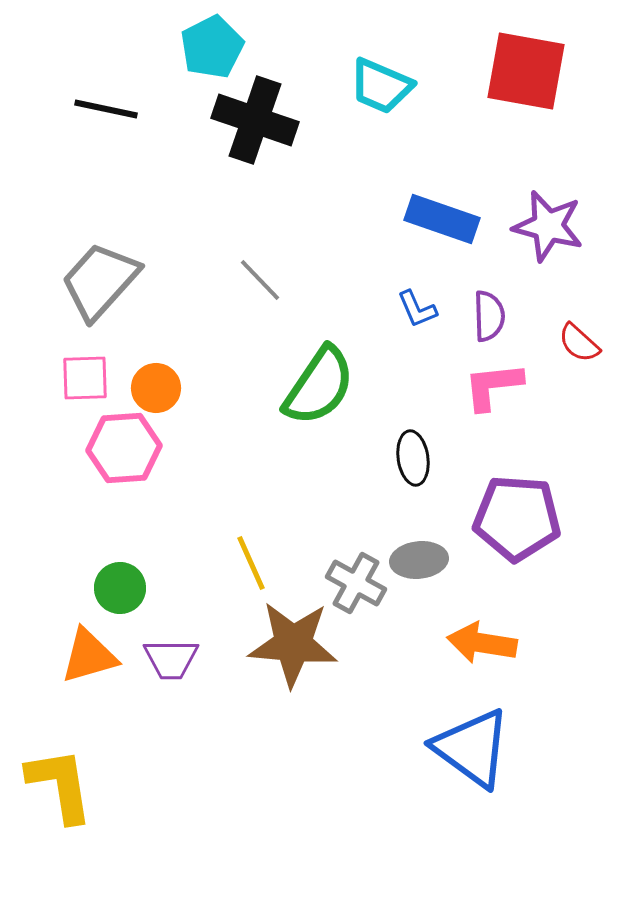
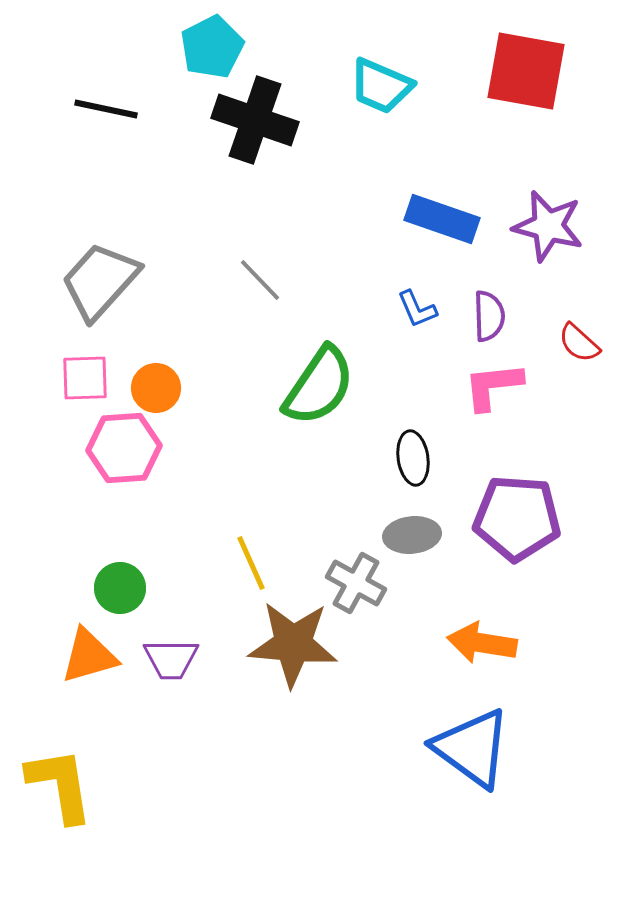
gray ellipse: moved 7 px left, 25 px up
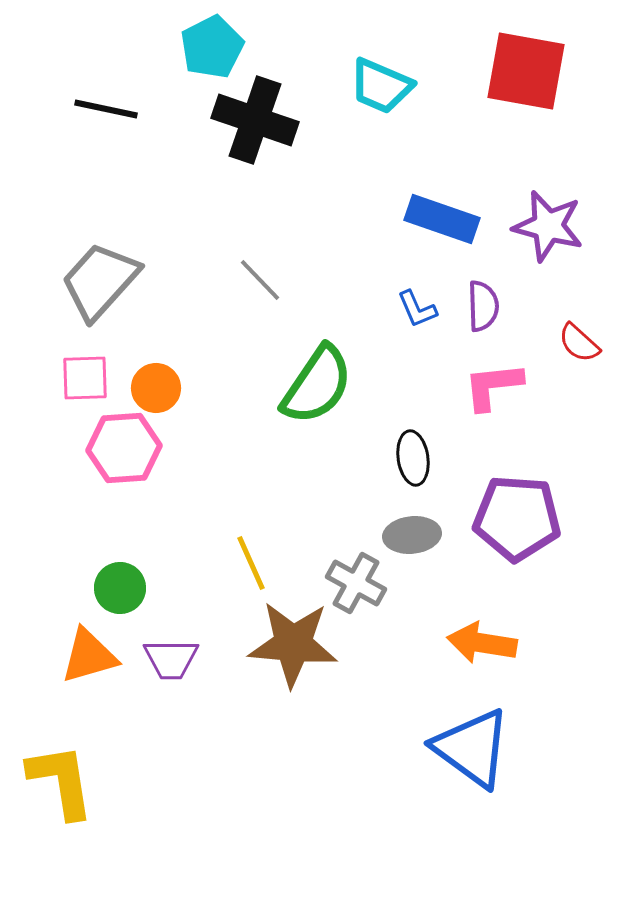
purple semicircle: moved 6 px left, 10 px up
green semicircle: moved 2 px left, 1 px up
yellow L-shape: moved 1 px right, 4 px up
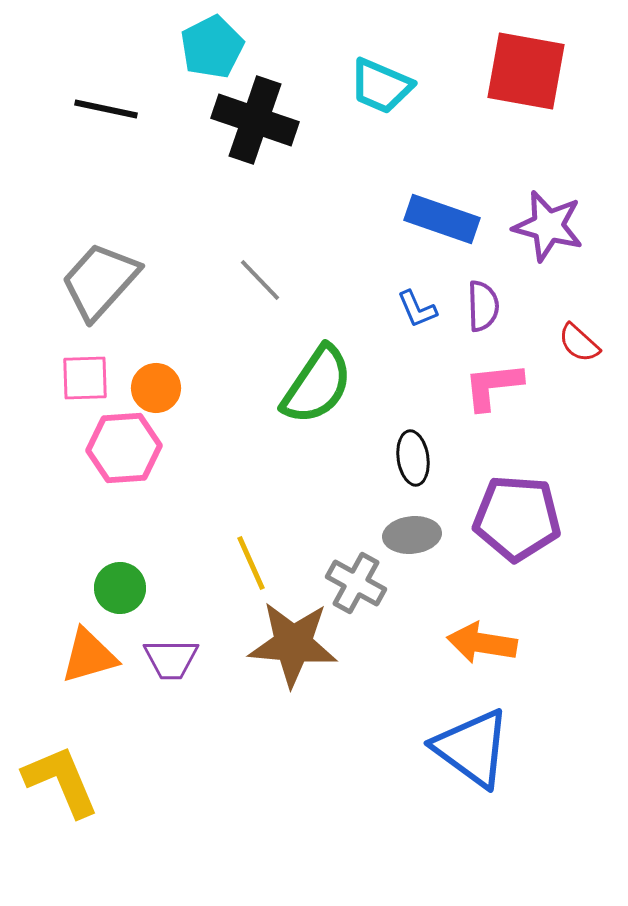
yellow L-shape: rotated 14 degrees counterclockwise
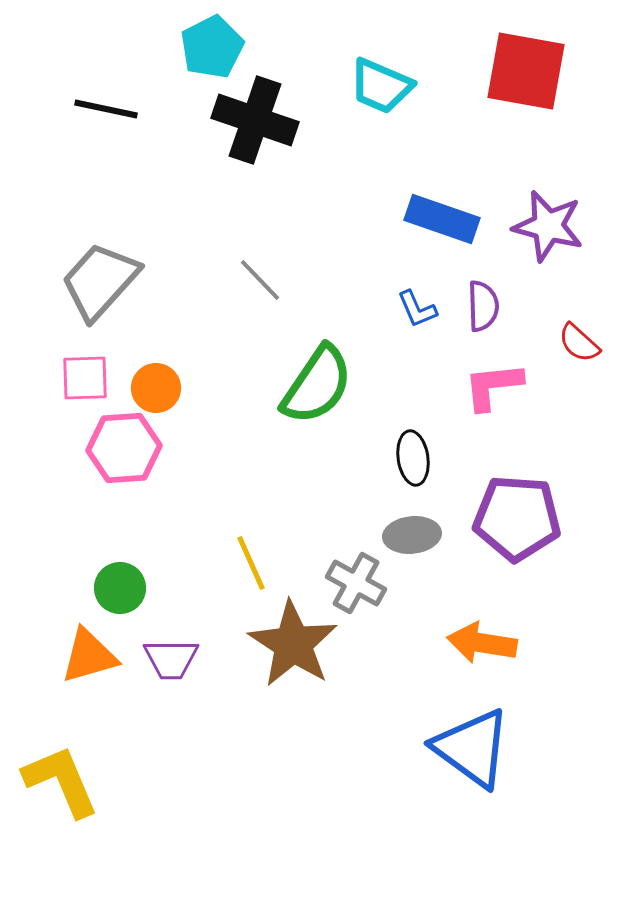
brown star: rotated 28 degrees clockwise
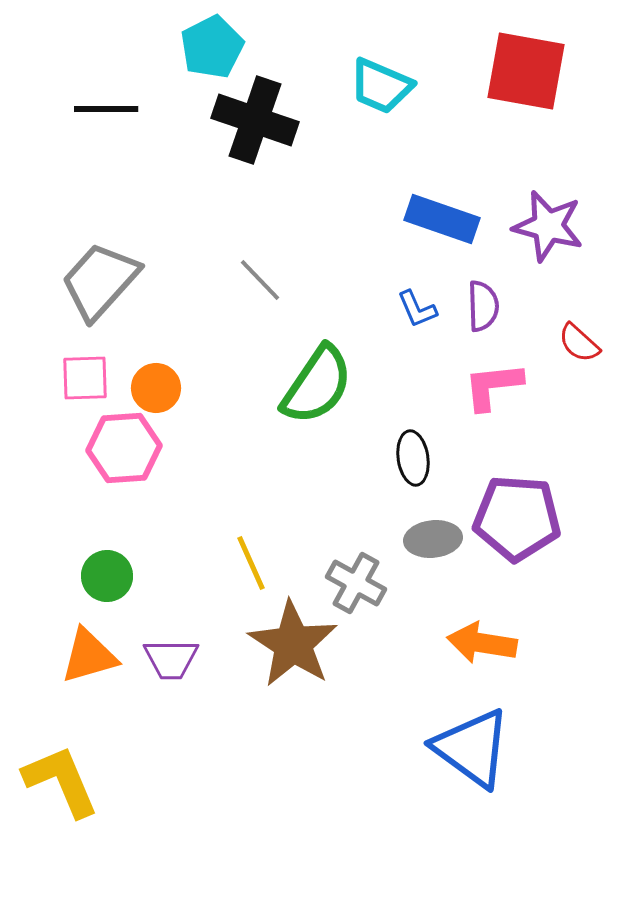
black line: rotated 12 degrees counterclockwise
gray ellipse: moved 21 px right, 4 px down
green circle: moved 13 px left, 12 px up
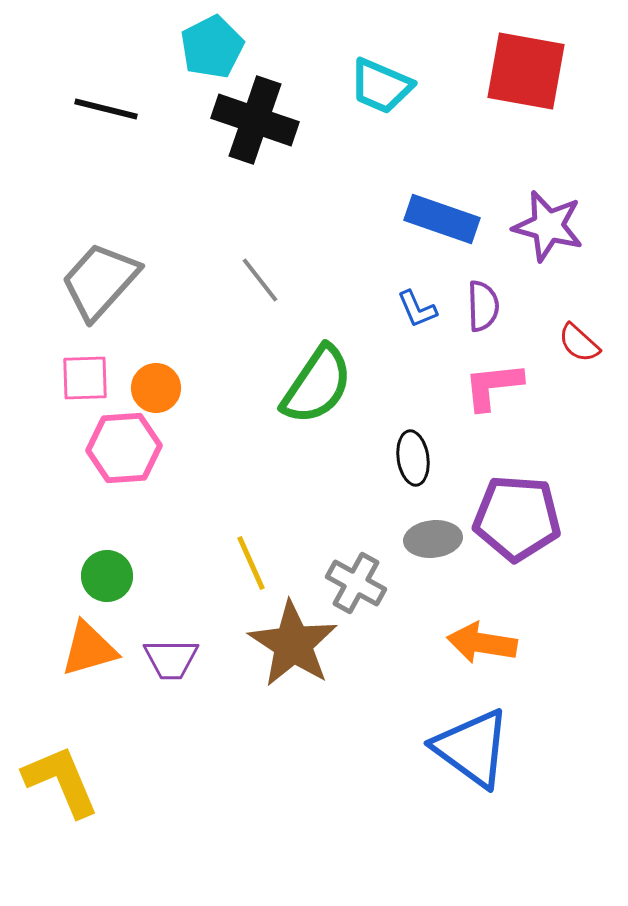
black line: rotated 14 degrees clockwise
gray line: rotated 6 degrees clockwise
orange triangle: moved 7 px up
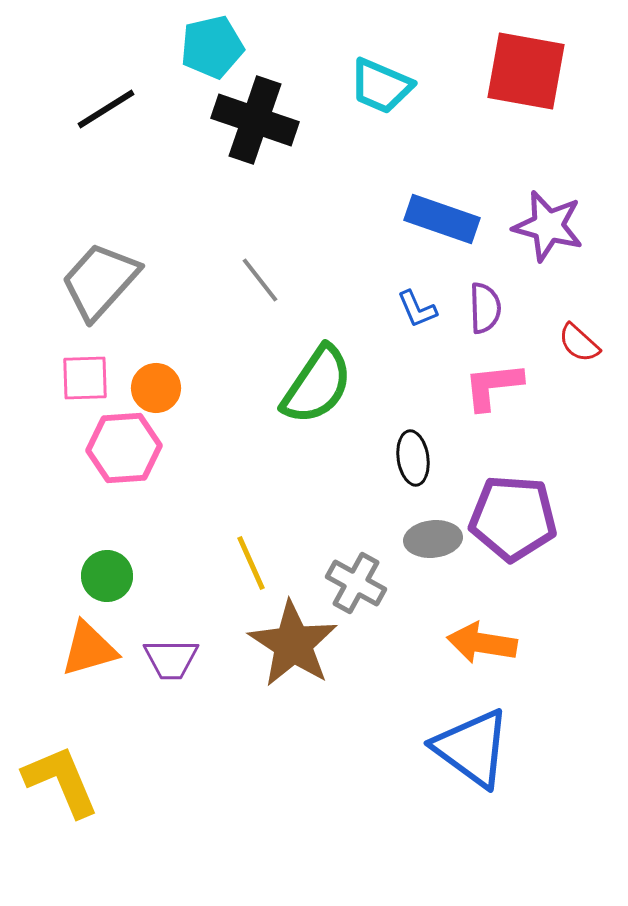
cyan pentagon: rotated 14 degrees clockwise
black line: rotated 46 degrees counterclockwise
purple semicircle: moved 2 px right, 2 px down
purple pentagon: moved 4 px left
